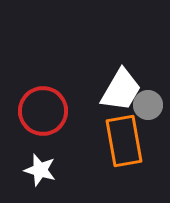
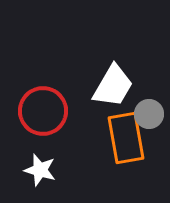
white trapezoid: moved 8 px left, 4 px up
gray circle: moved 1 px right, 9 px down
orange rectangle: moved 2 px right, 3 px up
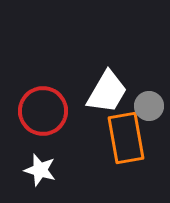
white trapezoid: moved 6 px left, 6 px down
gray circle: moved 8 px up
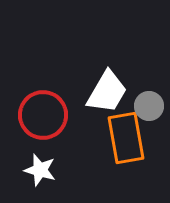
red circle: moved 4 px down
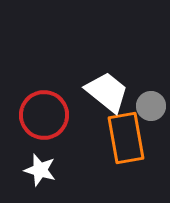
white trapezoid: rotated 81 degrees counterclockwise
gray circle: moved 2 px right
red circle: moved 1 px right
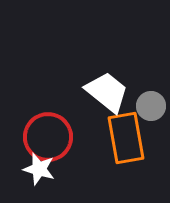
red circle: moved 4 px right, 22 px down
white star: moved 1 px left, 1 px up
